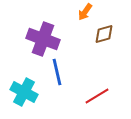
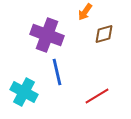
purple cross: moved 4 px right, 4 px up
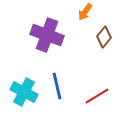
brown diamond: moved 3 px down; rotated 35 degrees counterclockwise
blue line: moved 14 px down
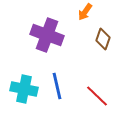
brown diamond: moved 1 px left, 2 px down; rotated 20 degrees counterclockwise
cyan cross: moved 3 px up; rotated 16 degrees counterclockwise
red line: rotated 75 degrees clockwise
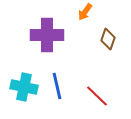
purple cross: rotated 20 degrees counterclockwise
brown diamond: moved 5 px right
cyan cross: moved 2 px up
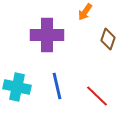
cyan cross: moved 7 px left
